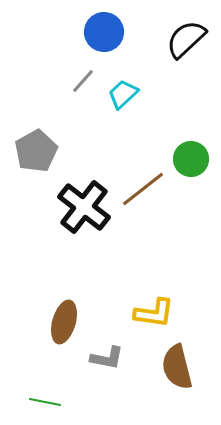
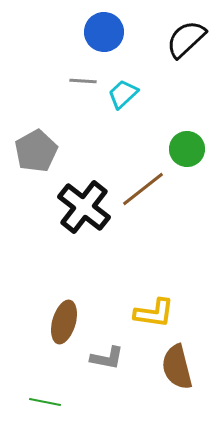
gray line: rotated 52 degrees clockwise
green circle: moved 4 px left, 10 px up
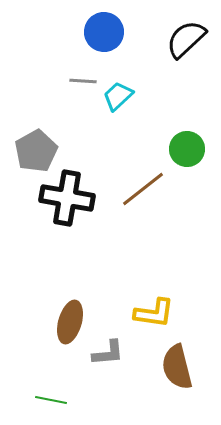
cyan trapezoid: moved 5 px left, 2 px down
black cross: moved 17 px left, 9 px up; rotated 28 degrees counterclockwise
brown ellipse: moved 6 px right
gray L-shape: moved 1 px right, 5 px up; rotated 16 degrees counterclockwise
green line: moved 6 px right, 2 px up
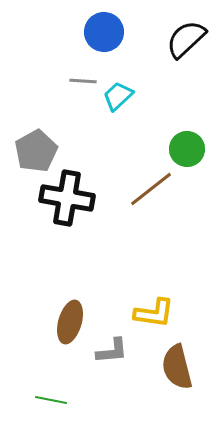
brown line: moved 8 px right
gray L-shape: moved 4 px right, 2 px up
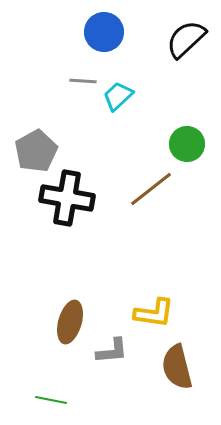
green circle: moved 5 px up
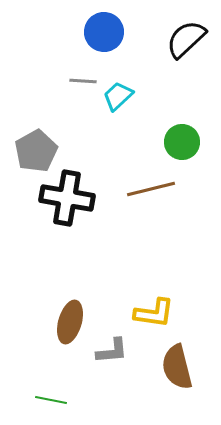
green circle: moved 5 px left, 2 px up
brown line: rotated 24 degrees clockwise
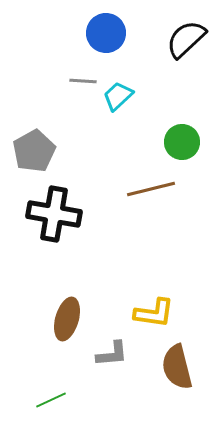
blue circle: moved 2 px right, 1 px down
gray pentagon: moved 2 px left
black cross: moved 13 px left, 16 px down
brown ellipse: moved 3 px left, 3 px up
gray L-shape: moved 3 px down
green line: rotated 36 degrees counterclockwise
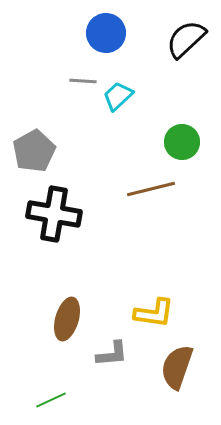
brown semicircle: rotated 33 degrees clockwise
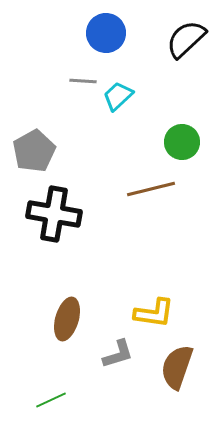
gray L-shape: moved 6 px right; rotated 12 degrees counterclockwise
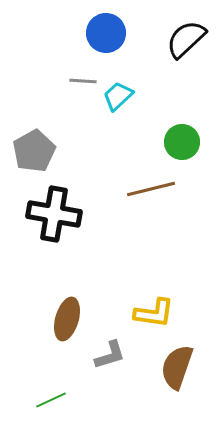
gray L-shape: moved 8 px left, 1 px down
